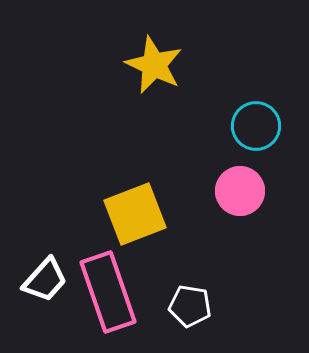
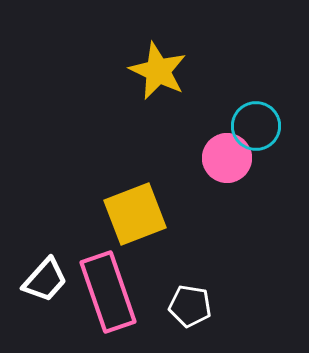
yellow star: moved 4 px right, 6 px down
pink circle: moved 13 px left, 33 px up
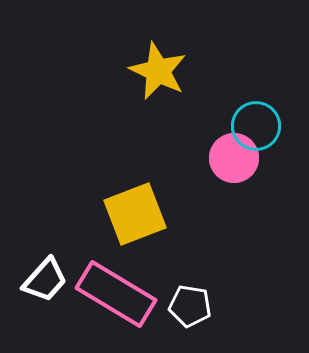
pink circle: moved 7 px right
pink rectangle: moved 8 px right, 2 px down; rotated 40 degrees counterclockwise
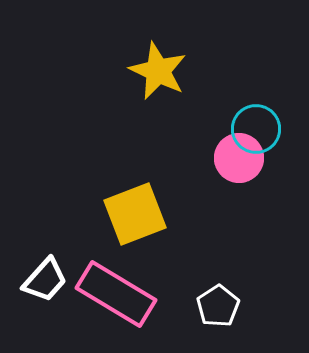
cyan circle: moved 3 px down
pink circle: moved 5 px right
white pentagon: moved 28 px right; rotated 30 degrees clockwise
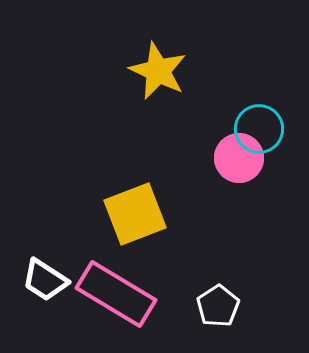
cyan circle: moved 3 px right
white trapezoid: rotated 81 degrees clockwise
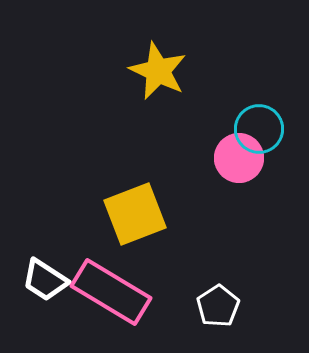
pink rectangle: moved 5 px left, 2 px up
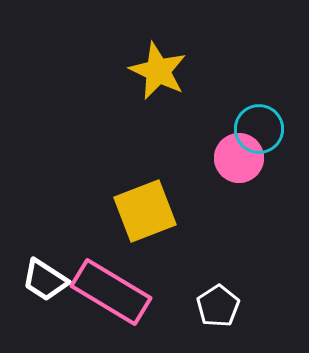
yellow square: moved 10 px right, 3 px up
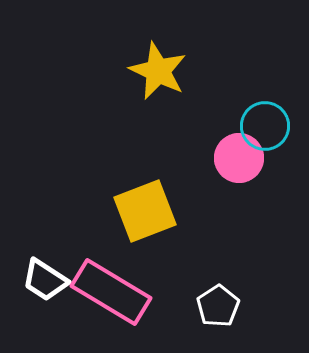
cyan circle: moved 6 px right, 3 px up
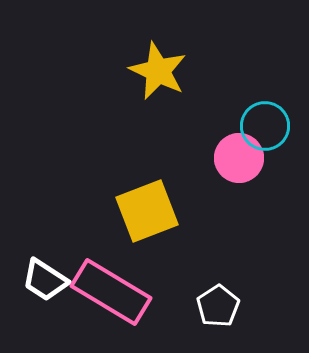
yellow square: moved 2 px right
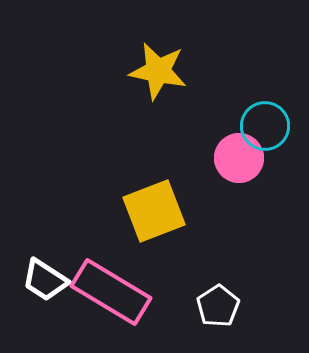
yellow star: rotated 14 degrees counterclockwise
yellow square: moved 7 px right
